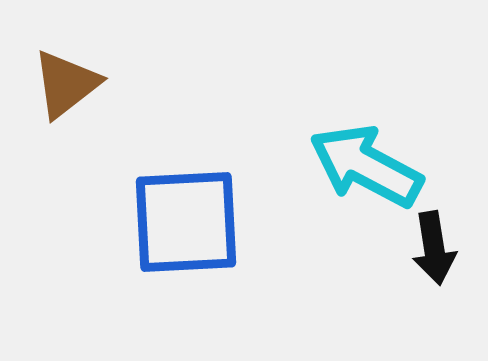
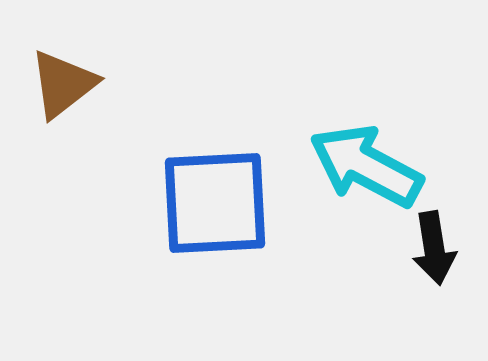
brown triangle: moved 3 px left
blue square: moved 29 px right, 19 px up
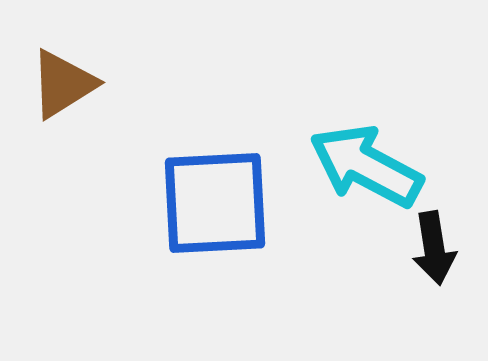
brown triangle: rotated 6 degrees clockwise
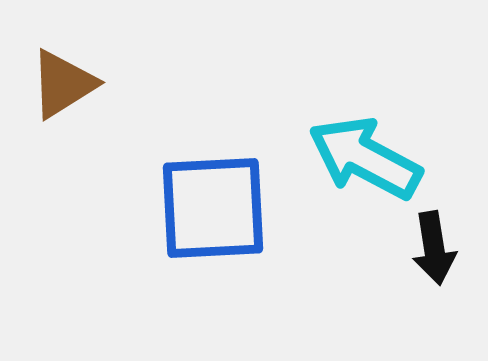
cyan arrow: moved 1 px left, 8 px up
blue square: moved 2 px left, 5 px down
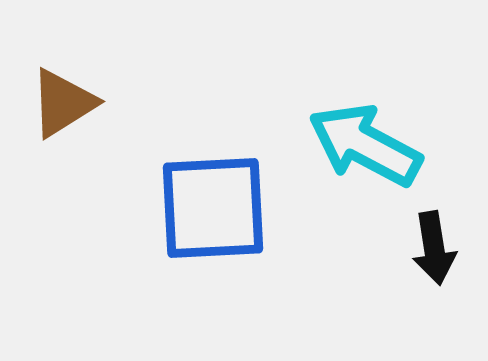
brown triangle: moved 19 px down
cyan arrow: moved 13 px up
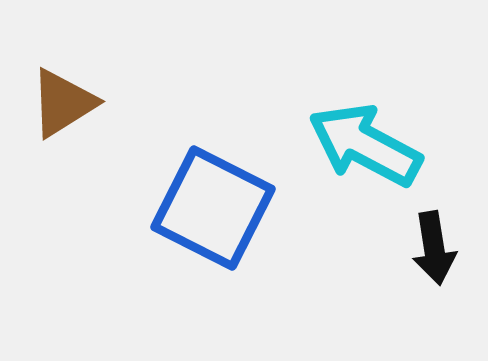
blue square: rotated 30 degrees clockwise
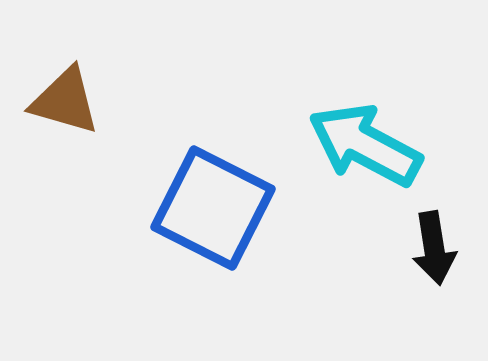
brown triangle: moved 2 px right, 2 px up; rotated 48 degrees clockwise
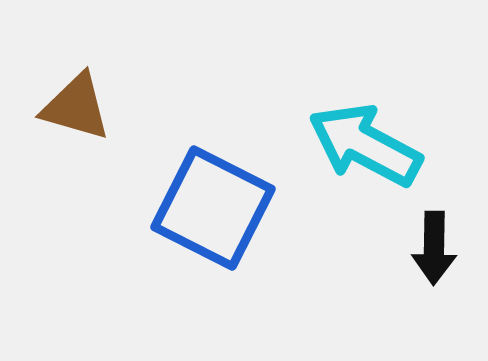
brown triangle: moved 11 px right, 6 px down
black arrow: rotated 10 degrees clockwise
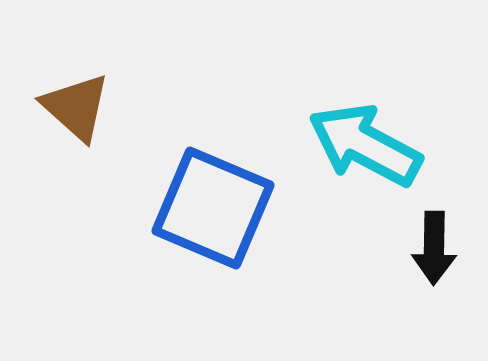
brown triangle: rotated 26 degrees clockwise
blue square: rotated 4 degrees counterclockwise
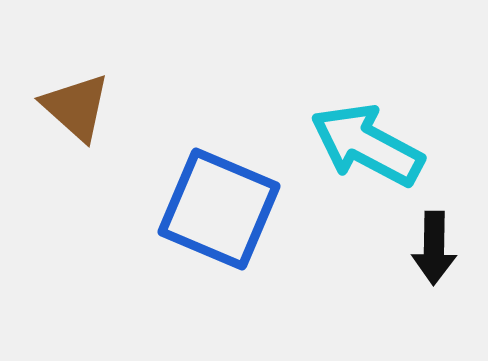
cyan arrow: moved 2 px right
blue square: moved 6 px right, 1 px down
